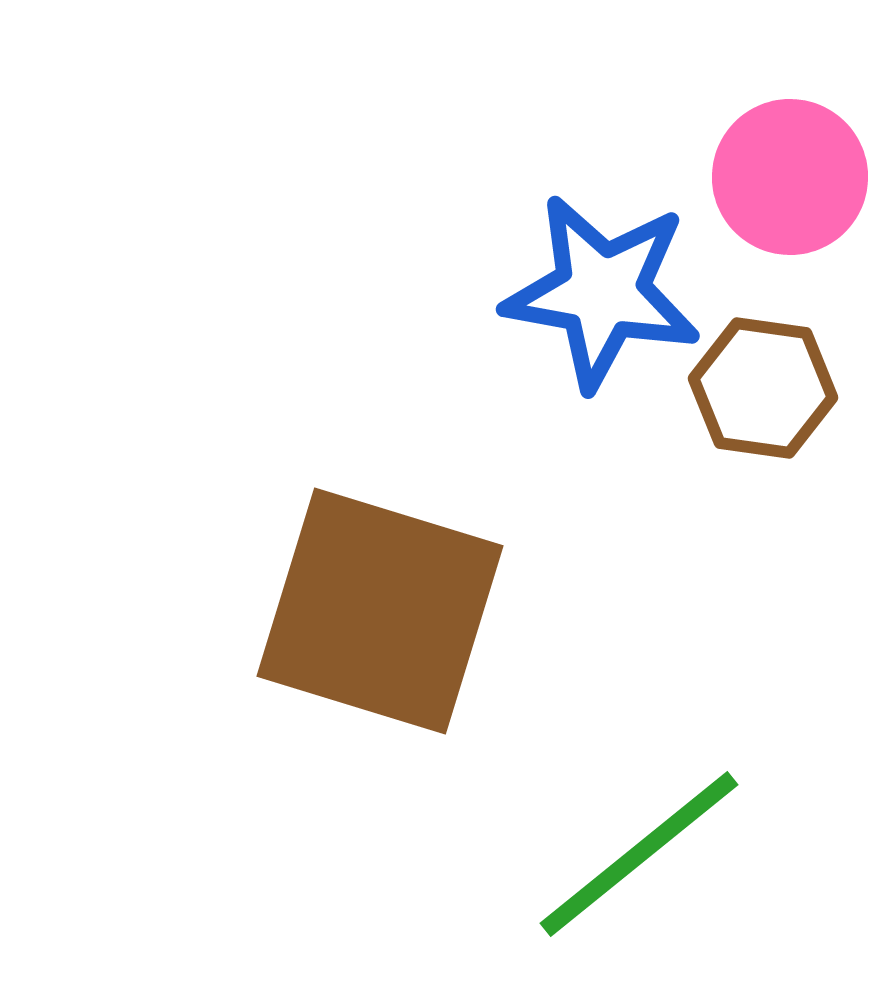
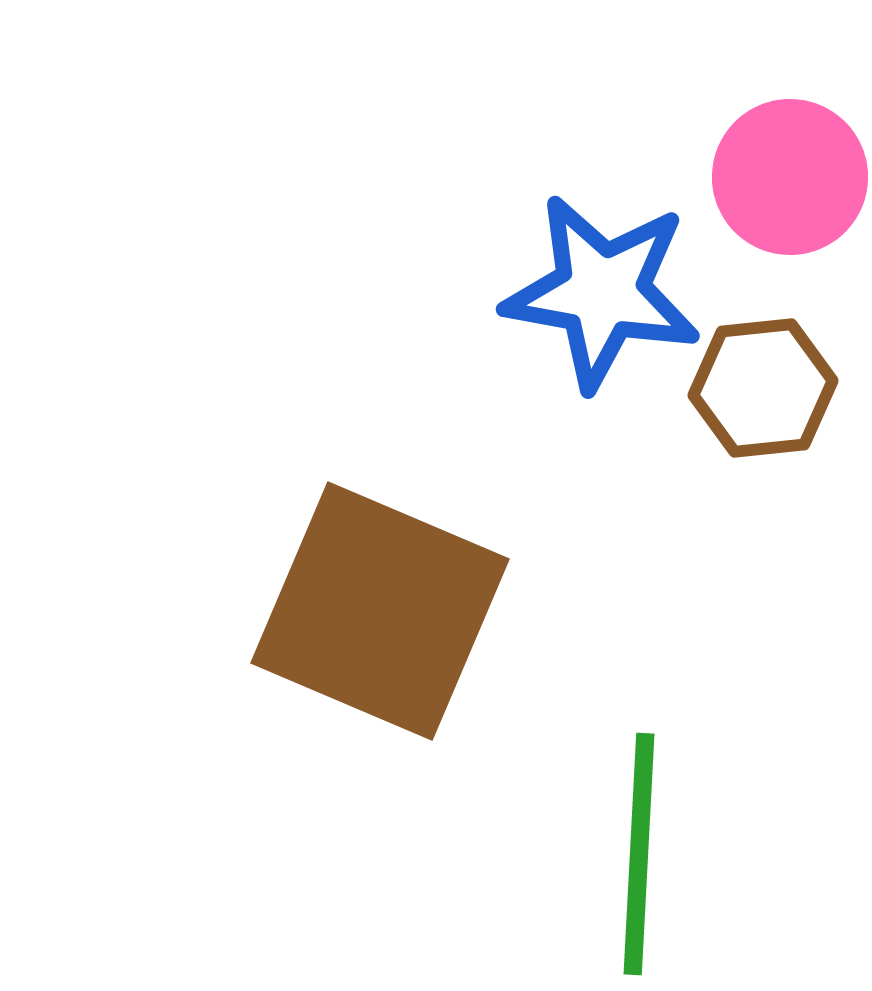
brown hexagon: rotated 14 degrees counterclockwise
brown square: rotated 6 degrees clockwise
green line: rotated 48 degrees counterclockwise
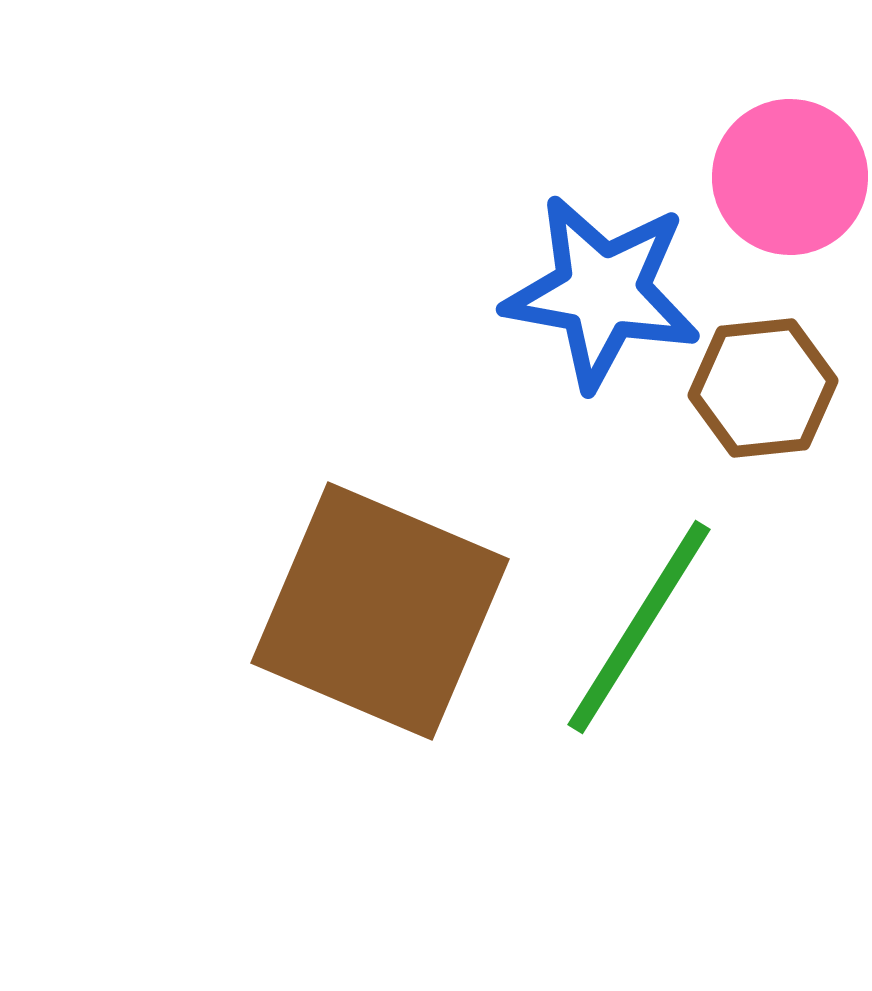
green line: moved 227 px up; rotated 29 degrees clockwise
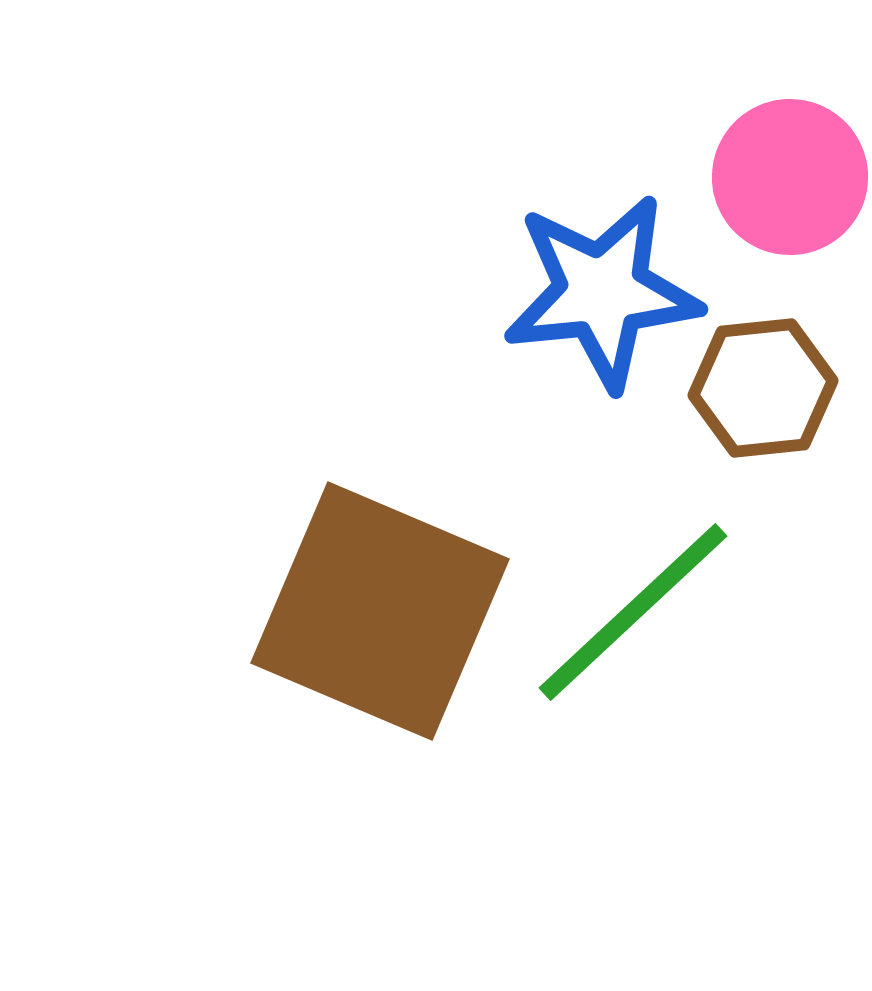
blue star: rotated 16 degrees counterclockwise
green line: moved 6 px left, 15 px up; rotated 15 degrees clockwise
